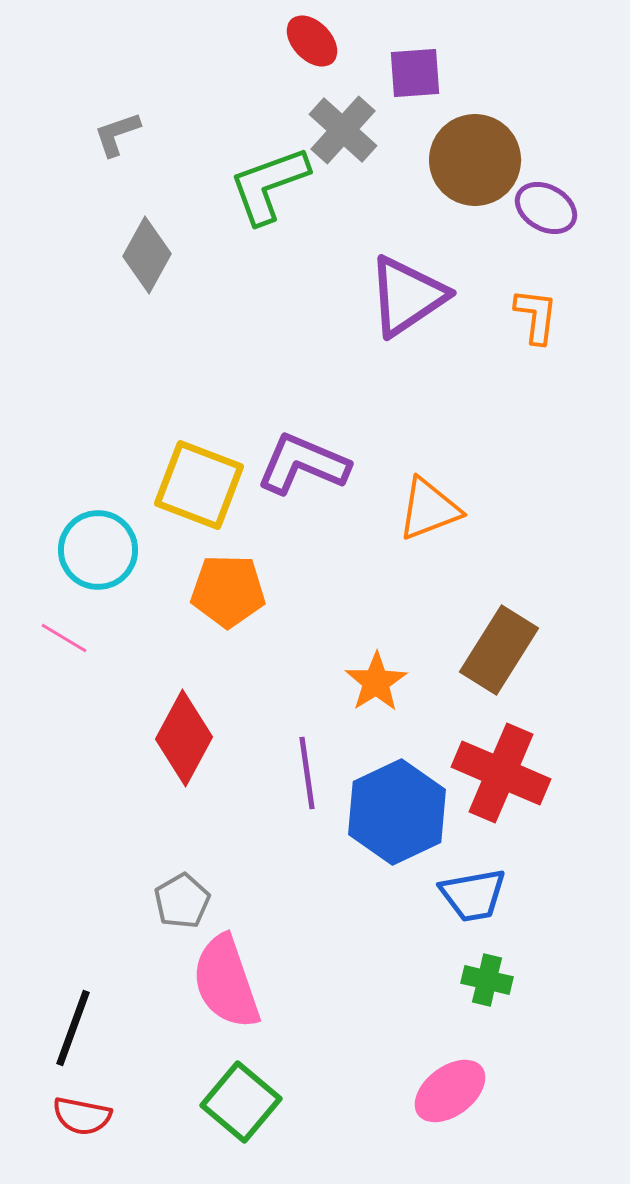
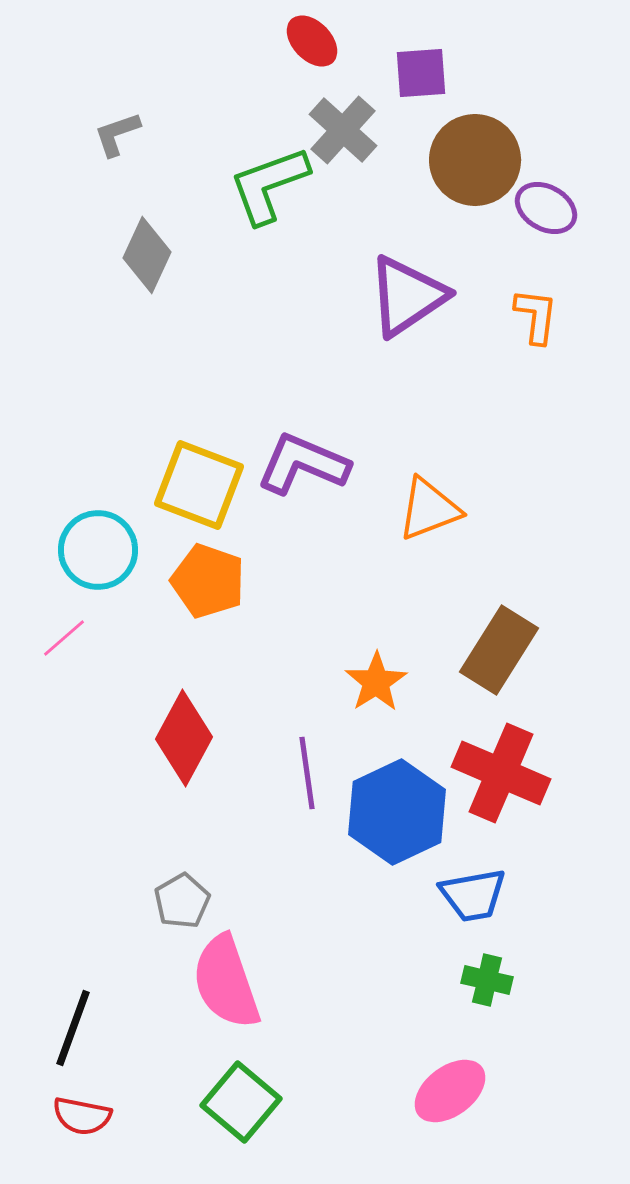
purple square: moved 6 px right
gray diamond: rotated 4 degrees counterclockwise
orange pentagon: moved 20 px left, 10 px up; rotated 18 degrees clockwise
pink line: rotated 72 degrees counterclockwise
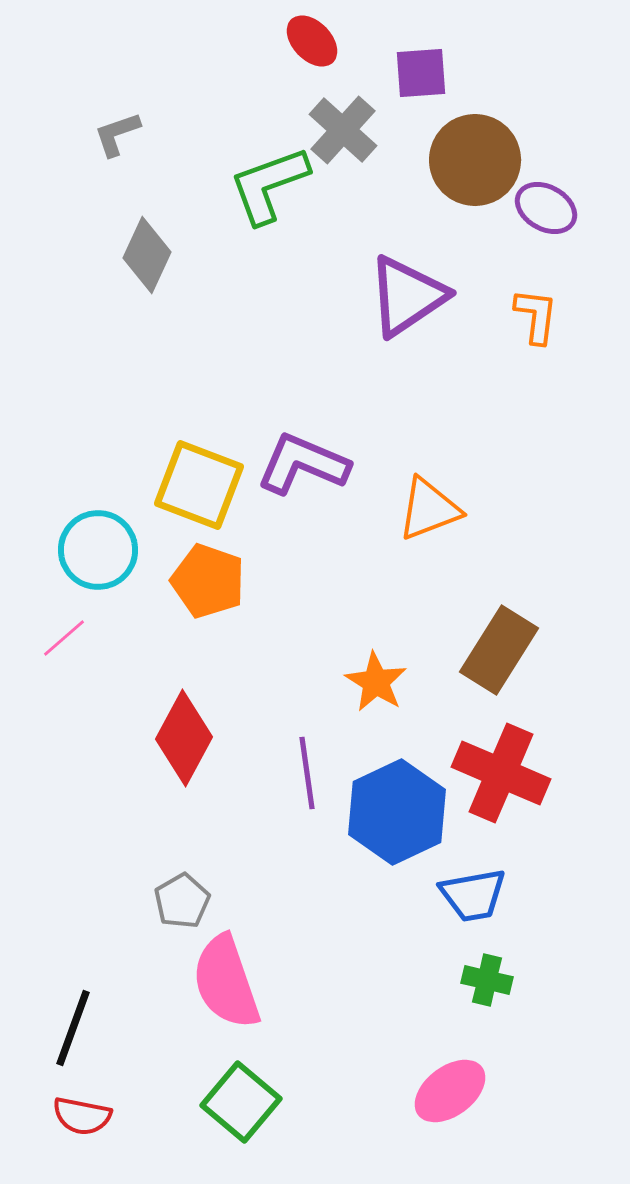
orange star: rotated 8 degrees counterclockwise
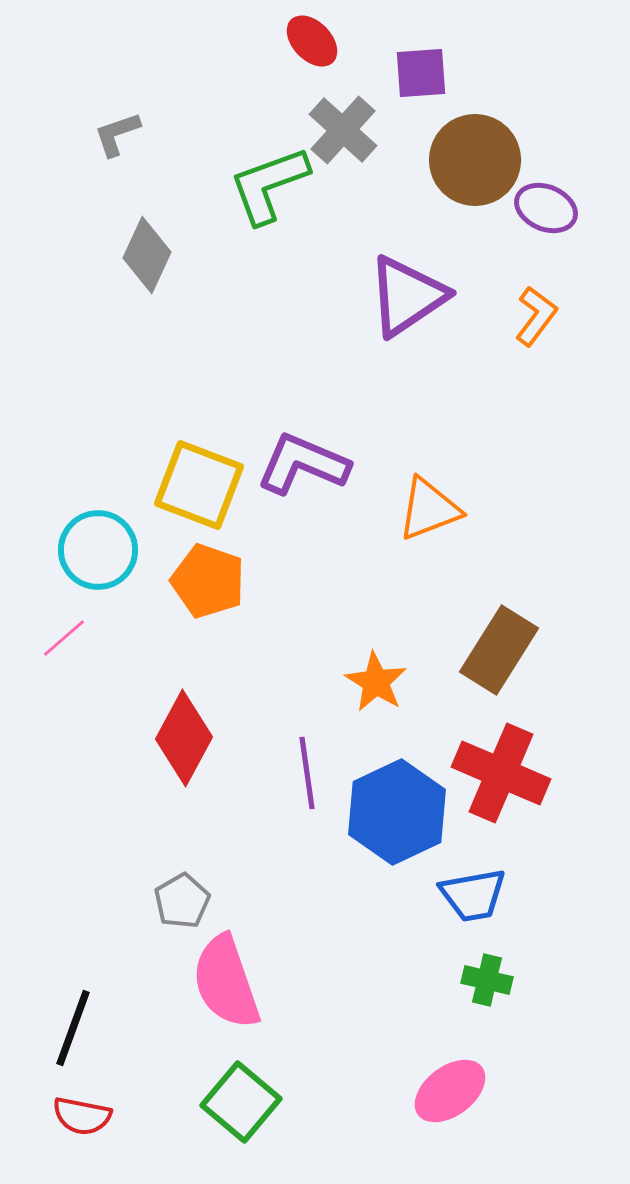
purple ellipse: rotated 6 degrees counterclockwise
orange L-shape: rotated 30 degrees clockwise
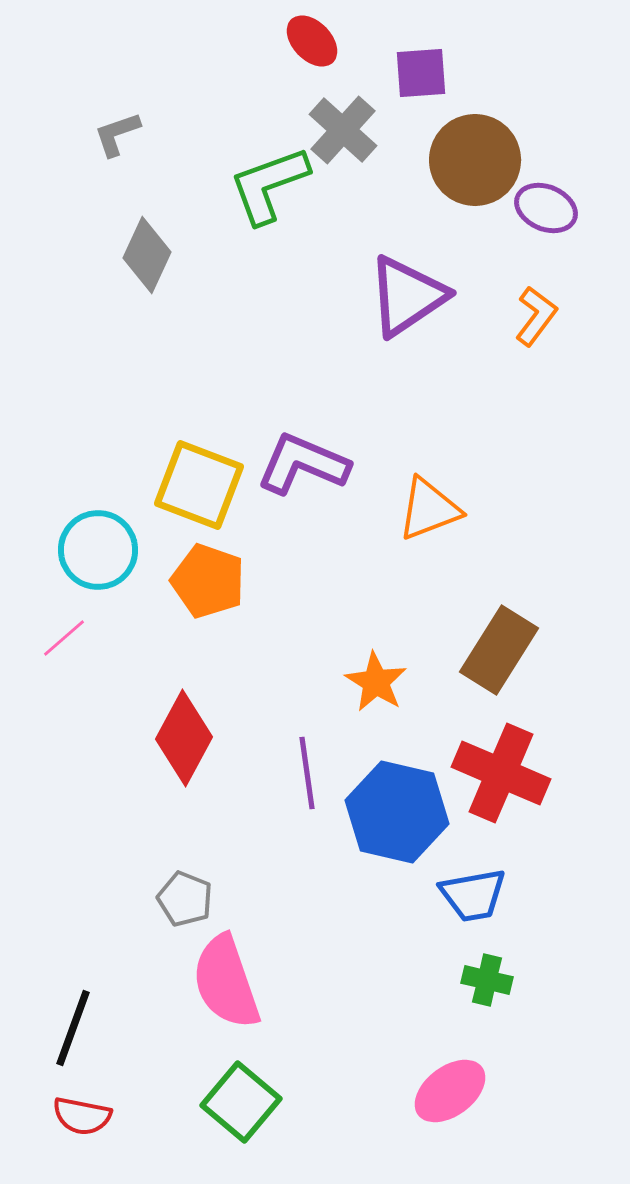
blue hexagon: rotated 22 degrees counterclockwise
gray pentagon: moved 3 px right, 2 px up; rotated 20 degrees counterclockwise
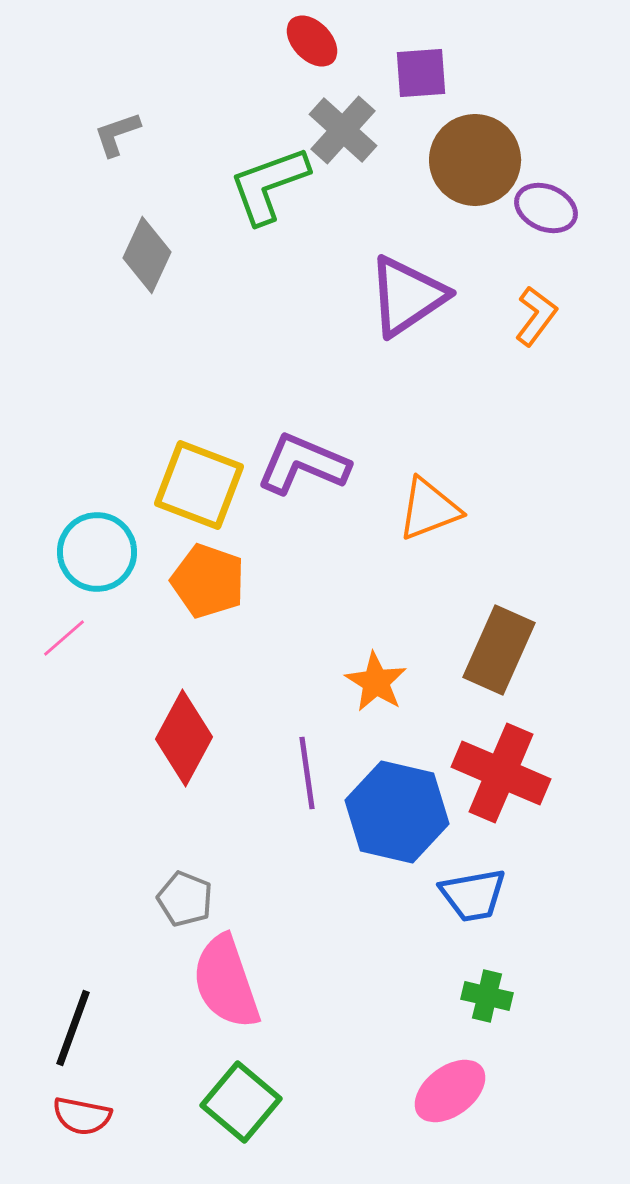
cyan circle: moved 1 px left, 2 px down
brown rectangle: rotated 8 degrees counterclockwise
green cross: moved 16 px down
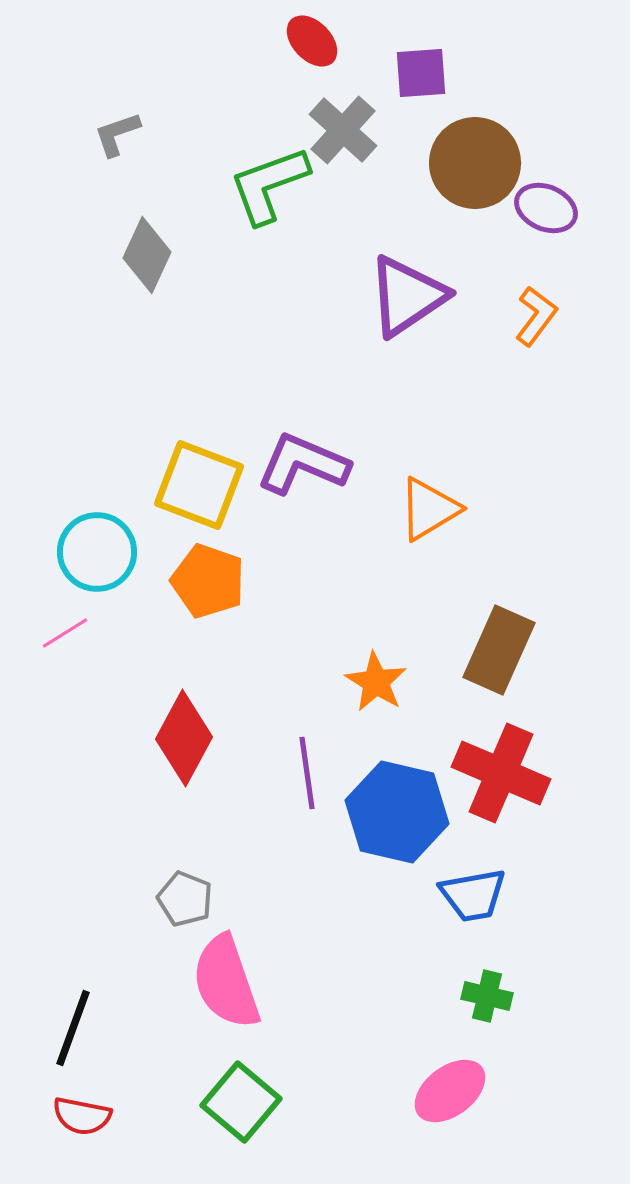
brown circle: moved 3 px down
orange triangle: rotated 10 degrees counterclockwise
pink line: moved 1 px right, 5 px up; rotated 9 degrees clockwise
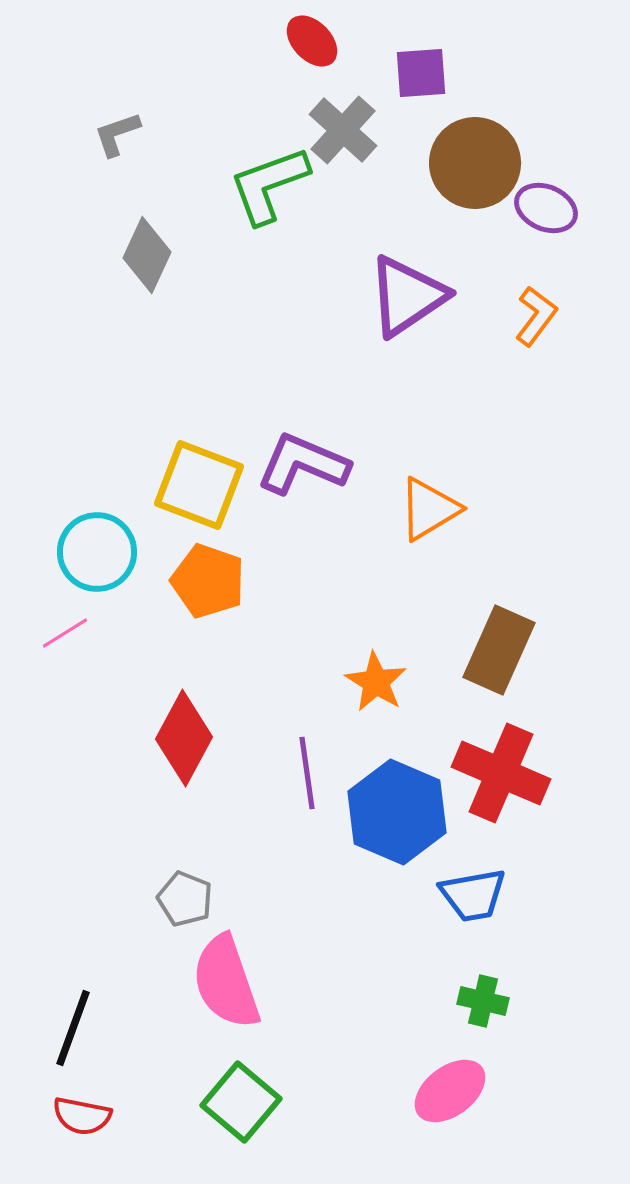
blue hexagon: rotated 10 degrees clockwise
green cross: moved 4 px left, 5 px down
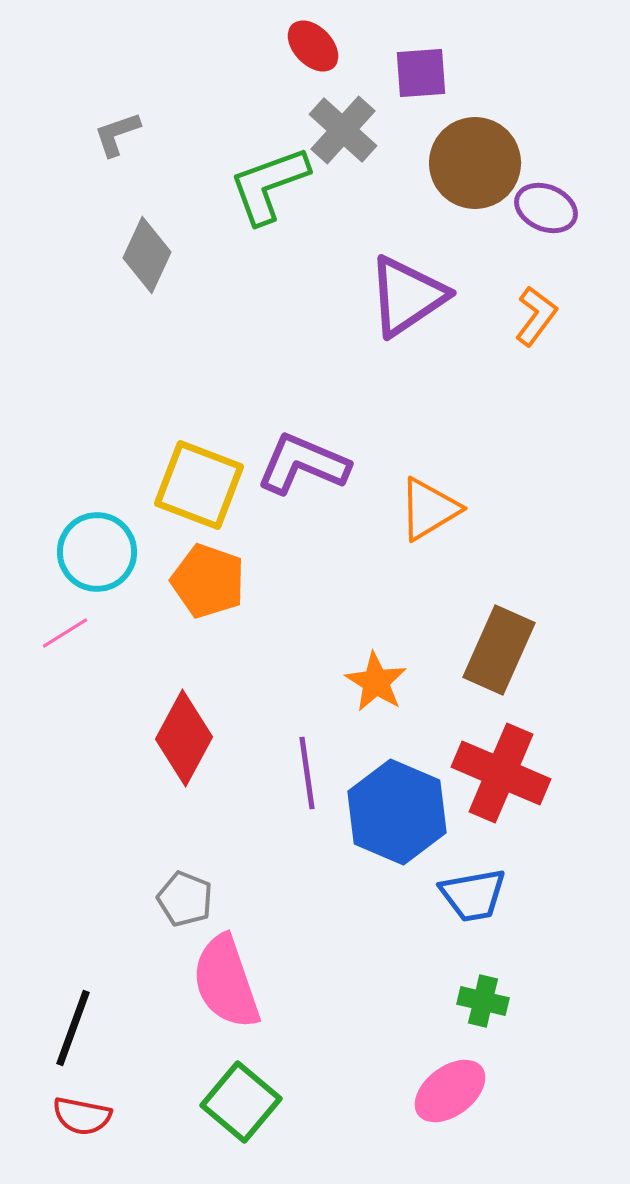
red ellipse: moved 1 px right, 5 px down
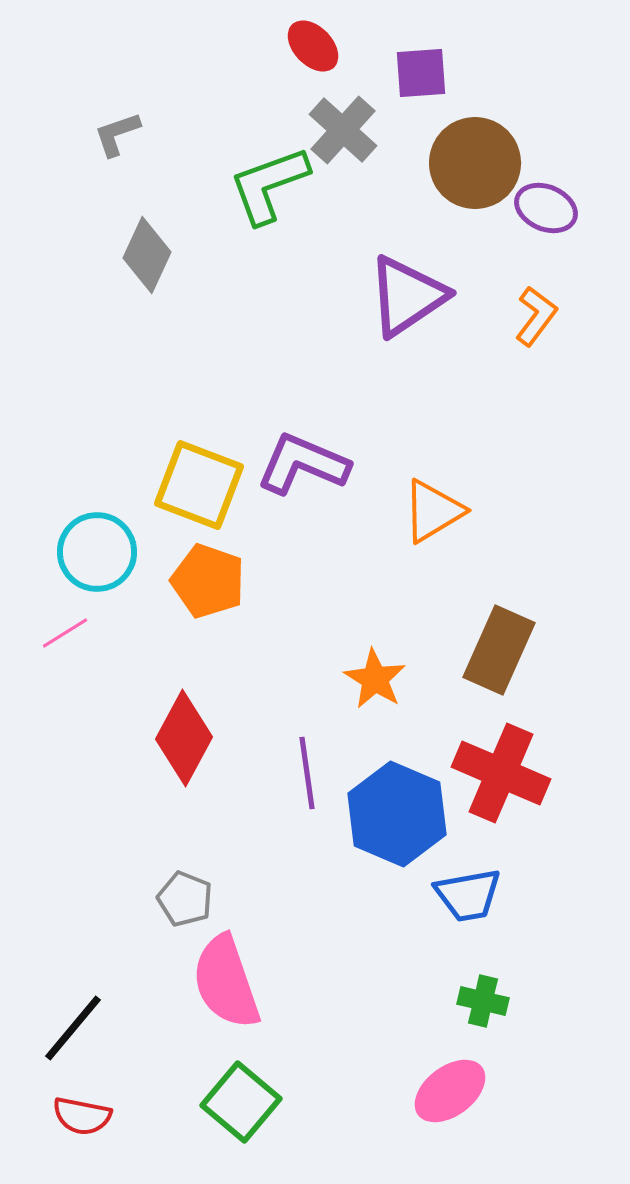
orange triangle: moved 4 px right, 2 px down
orange star: moved 1 px left, 3 px up
blue hexagon: moved 2 px down
blue trapezoid: moved 5 px left
black line: rotated 20 degrees clockwise
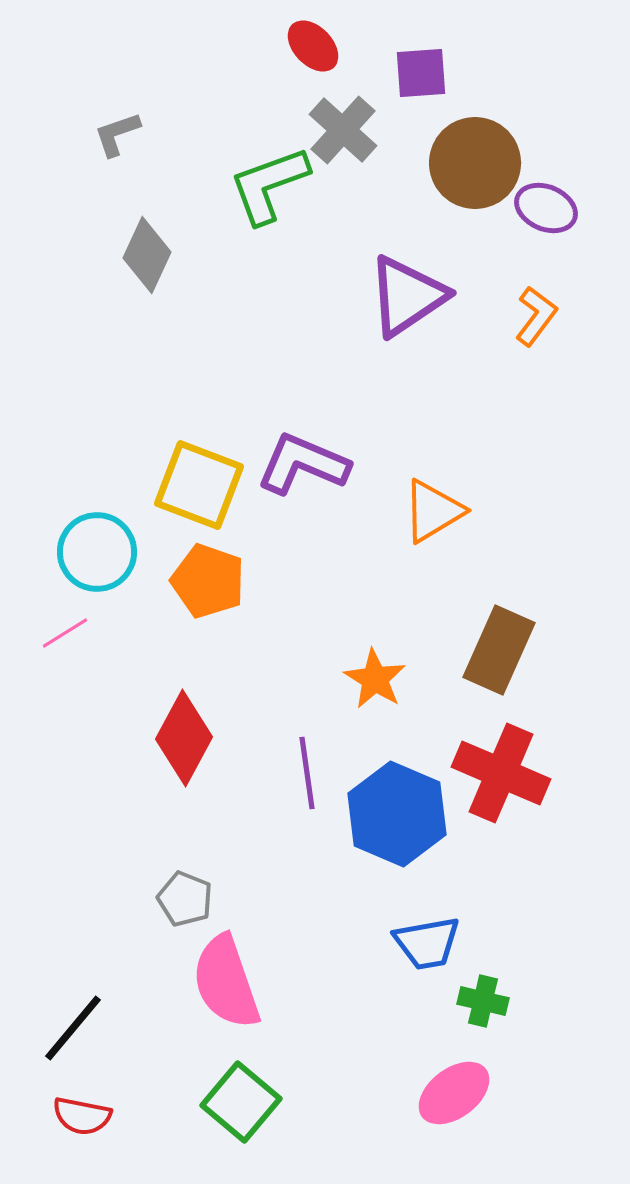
blue trapezoid: moved 41 px left, 48 px down
pink ellipse: moved 4 px right, 2 px down
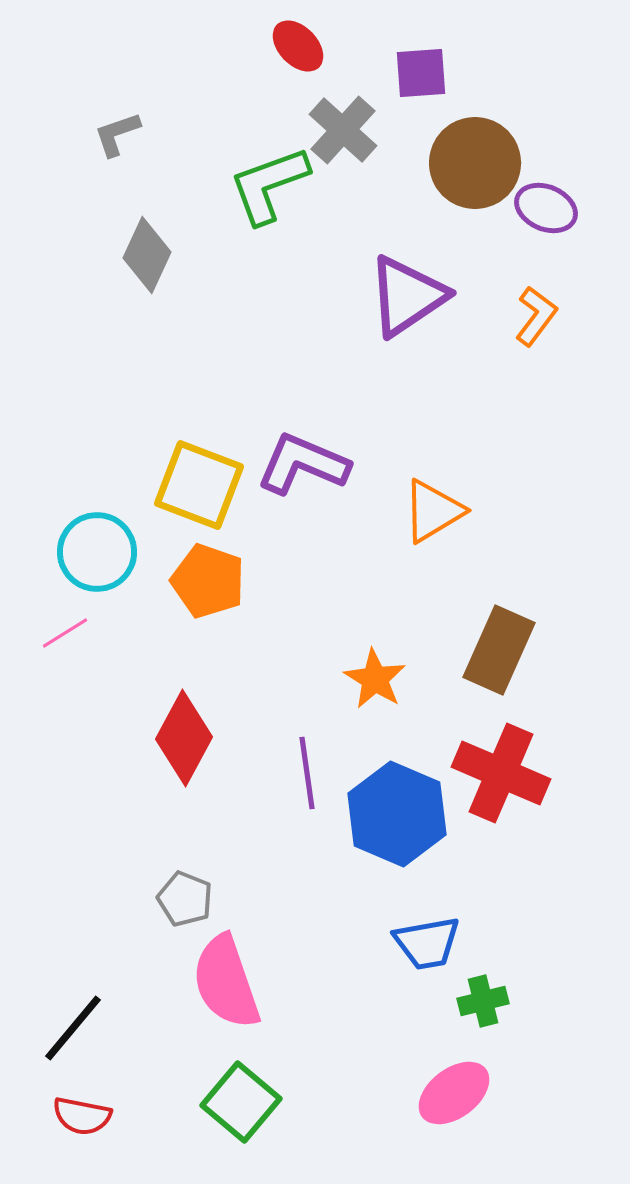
red ellipse: moved 15 px left
green cross: rotated 27 degrees counterclockwise
